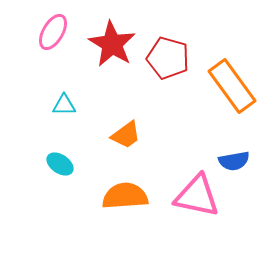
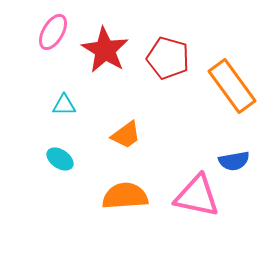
red star: moved 7 px left, 6 px down
cyan ellipse: moved 5 px up
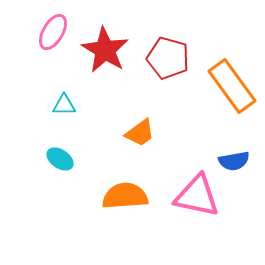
orange trapezoid: moved 14 px right, 2 px up
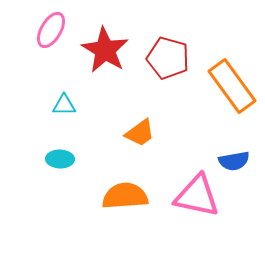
pink ellipse: moved 2 px left, 2 px up
cyan ellipse: rotated 32 degrees counterclockwise
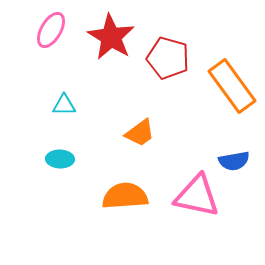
red star: moved 6 px right, 13 px up
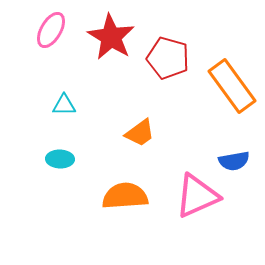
pink triangle: rotated 36 degrees counterclockwise
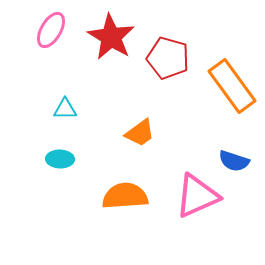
cyan triangle: moved 1 px right, 4 px down
blue semicircle: rotated 28 degrees clockwise
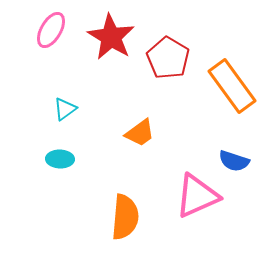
red pentagon: rotated 15 degrees clockwise
cyan triangle: rotated 35 degrees counterclockwise
orange semicircle: moved 21 px down; rotated 99 degrees clockwise
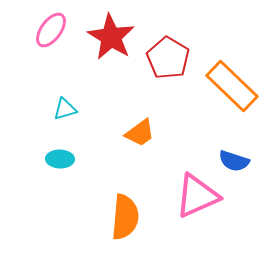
pink ellipse: rotated 6 degrees clockwise
orange rectangle: rotated 10 degrees counterclockwise
cyan triangle: rotated 20 degrees clockwise
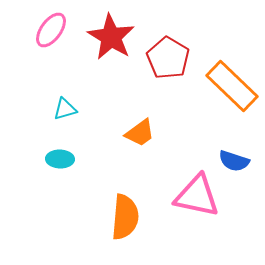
pink triangle: rotated 36 degrees clockwise
